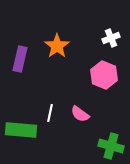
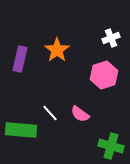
orange star: moved 4 px down
pink hexagon: rotated 20 degrees clockwise
white line: rotated 54 degrees counterclockwise
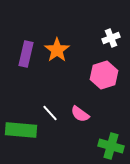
purple rectangle: moved 6 px right, 5 px up
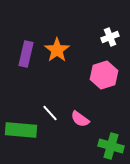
white cross: moved 1 px left, 1 px up
pink semicircle: moved 5 px down
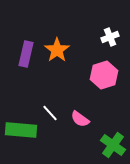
green cross: moved 2 px right, 1 px up; rotated 20 degrees clockwise
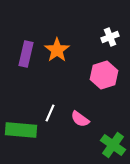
white line: rotated 66 degrees clockwise
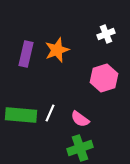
white cross: moved 4 px left, 3 px up
orange star: rotated 15 degrees clockwise
pink hexagon: moved 3 px down
green rectangle: moved 15 px up
green cross: moved 33 px left, 3 px down; rotated 35 degrees clockwise
